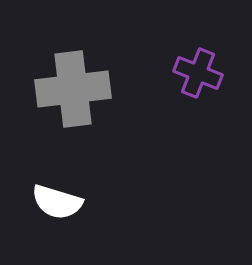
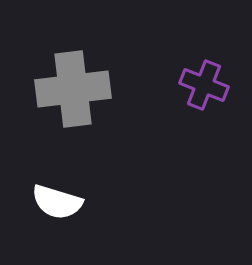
purple cross: moved 6 px right, 12 px down
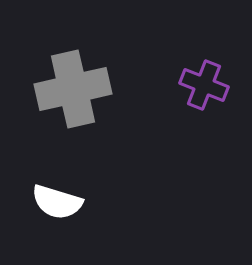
gray cross: rotated 6 degrees counterclockwise
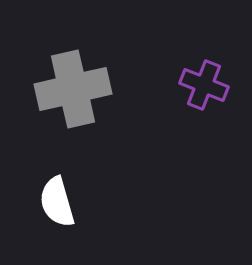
white semicircle: rotated 57 degrees clockwise
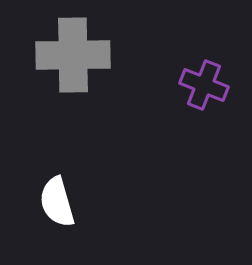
gray cross: moved 34 px up; rotated 12 degrees clockwise
